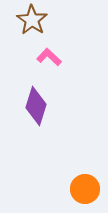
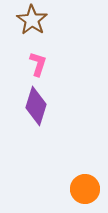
pink L-shape: moved 11 px left, 7 px down; rotated 65 degrees clockwise
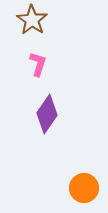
purple diamond: moved 11 px right, 8 px down; rotated 18 degrees clockwise
orange circle: moved 1 px left, 1 px up
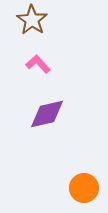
pink L-shape: rotated 60 degrees counterclockwise
purple diamond: rotated 42 degrees clockwise
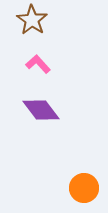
purple diamond: moved 6 px left, 4 px up; rotated 66 degrees clockwise
